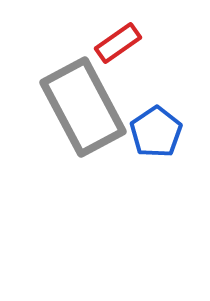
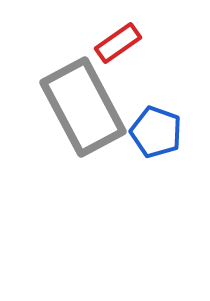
blue pentagon: rotated 18 degrees counterclockwise
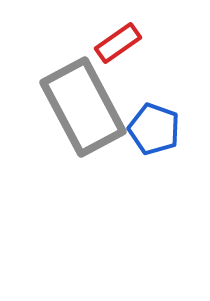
blue pentagon: moved 2 px left, 3 px up
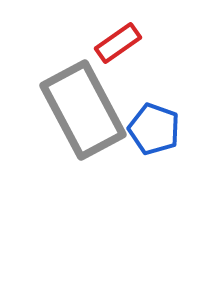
gray rectangle: moved 3 px down
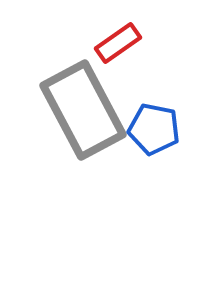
blue pentagon: rotated 9 degrees counterclockwise
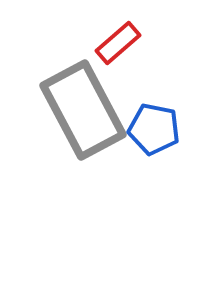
red rectangle: rotated 6 degrees counterclockwise
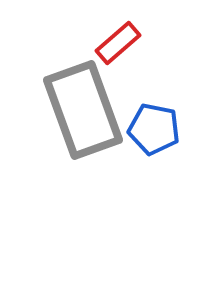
gray rectangle: rotated 8 degrees clockwise
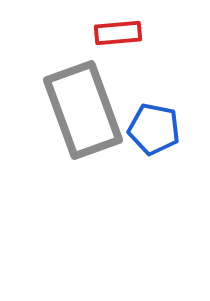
red rectangle: moved 10 px up; rotated 36 degrees clockwise
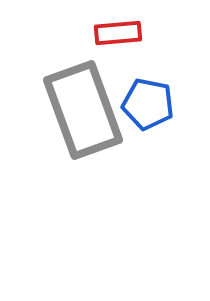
blue pentagon: moved 6 px left, 25 px up
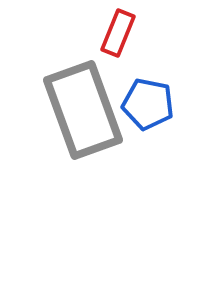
red rectangle: rotated 63 degrees counterclockwise
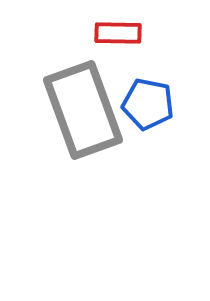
red rectangle: rotated 69 degrees clockwise
